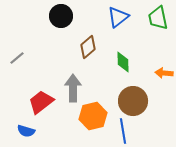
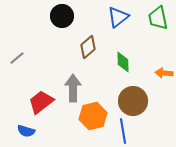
black circle: moved 1 px right
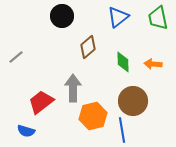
gray line: moved 1 px left, 1 px up
orange arrow: moved 11 px left, 9 px up
blue line: moved 1 px left, 1 px up
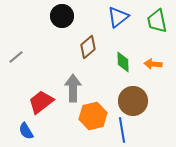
green trapezoid: moved 1 px left, 3 px down
blue semicircle: rotated 42 degrees clockwise
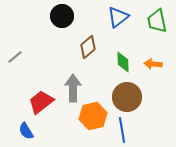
gray line: moved 1 px left
brown circle: moved 6 px left, 4 px up
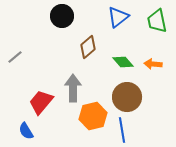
green diamond: rotated 40 degrees counterclockwise
red trapezoid: rotated 12 degrees counterclockwise
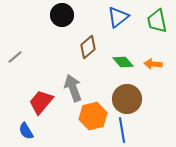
black circle: moved 1 px up
gray arrow: rotated 20 degrees counterclockwise
brown circle: moved 2 px down
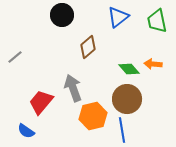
green diamond: moved 6 px right, 7 px down
blue semicircle: rotated 24 degrees counterclockwise
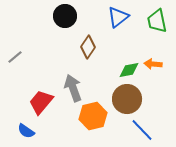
black circle: moved 3 px right, 1 px down
brown diamond: rotated 15 degrees counterclockwise
green diamond: moved 1 px down; rotated 60 degrees counterclockwise
blue line: moved 20 px right; rotated 35 degrees counterclockwise
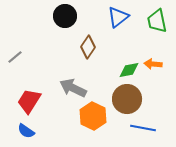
gray arrow: rotated 44 degrees counterclockwise
red trapezoid: moved 12 px left, 1 px up; rotated 8 degrees counterclockwise
orange hexagon: rotated 20 degrees counterclockwise
blue line: moved 1 px right, 2 px up; rotated 35 degrees counterclockwise
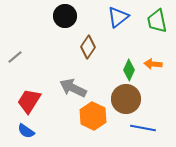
green diamond: rotated 55 degrees counterclockwise
brown circle: moved 1 px left
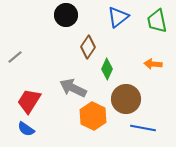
black circle: moved 1 px right, 1 px up
green diamond: moved 22 px left, 1 px up
blue semicircle: moved 2 px up
